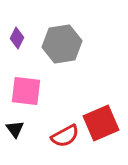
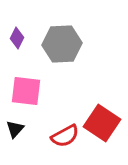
gray hexagon: rotated 6 degrees clockwise
red square: moved 1 px right; rotated 33 degrees counterclockwise
black triangle: rotated 18 degrees clockwise
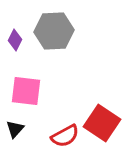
purple diamond: moved 2 px left, 2 px down
gray hexagon: moved 8 px left, 13 px up
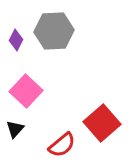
purple diamond: moved 1 px right
pink square: rotated 36 degrees clockwise
red square: rotated 15 degrees clockwise
red semicircle: moved 3 px left, 9 px down; rotated 12 degrees counterclockwise
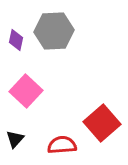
purple diamond: rotated 15 degrees counterclockwise
black triangle: moved 10 px down
red semicircle: rotated 144 degrees counterclockwise
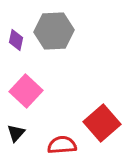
black triangle: moved 1 px right, 6 px up
